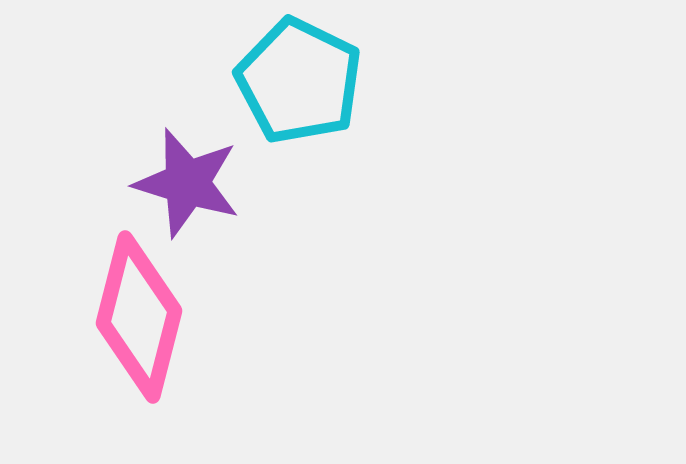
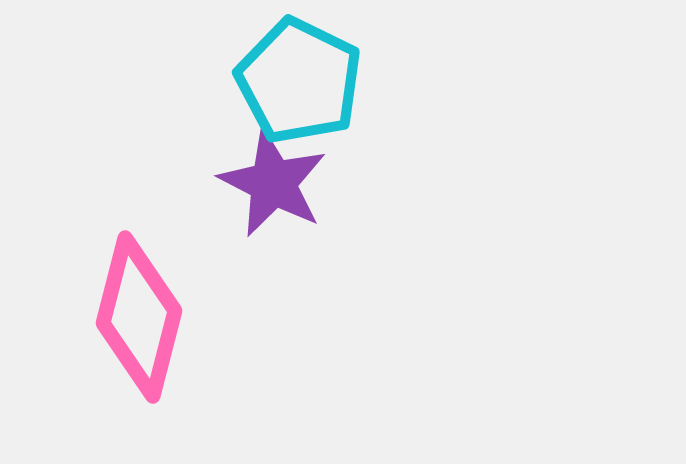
purple star: moved 86 px right; rotated 10 degrees clockwise
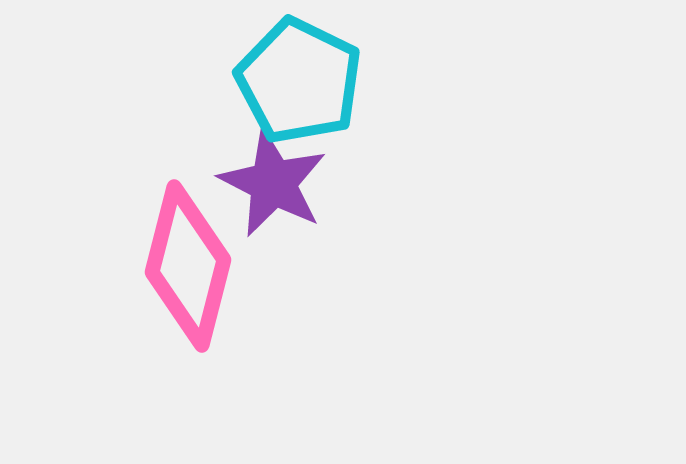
pink diamond: moved 49 px right, 51 px up
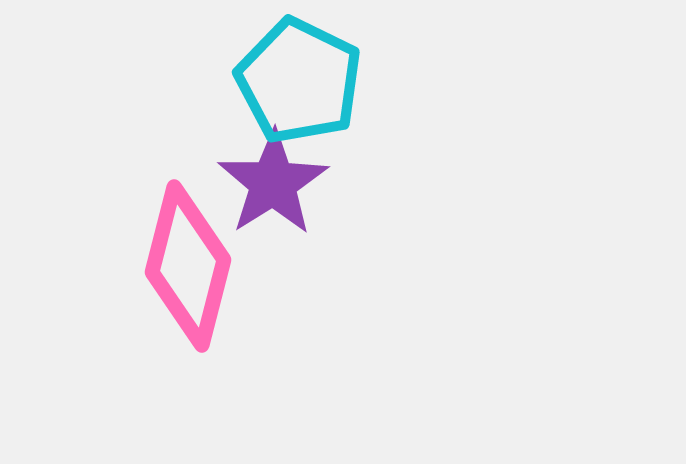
purple star: rotated 13 degrees clockwise
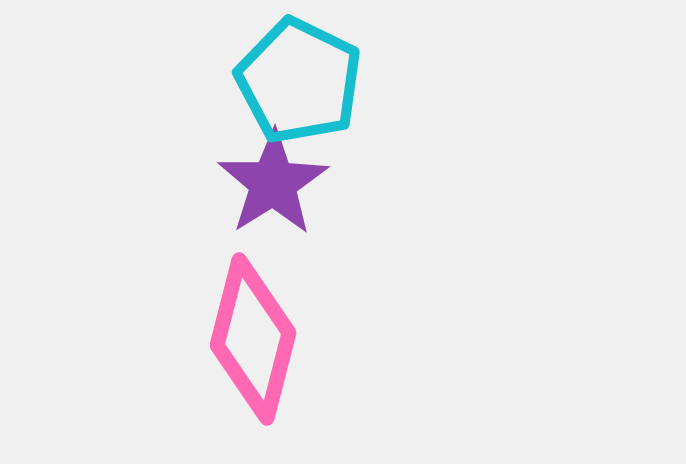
pink diamond: moved 65 px right, 73 px down
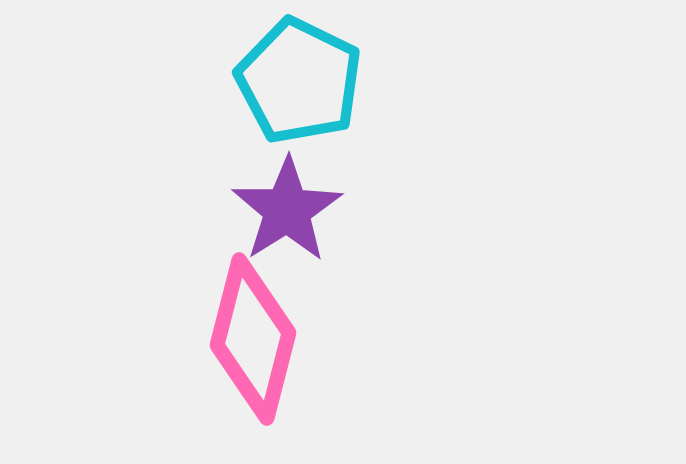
purple star: moved 14 px right, 27 px down
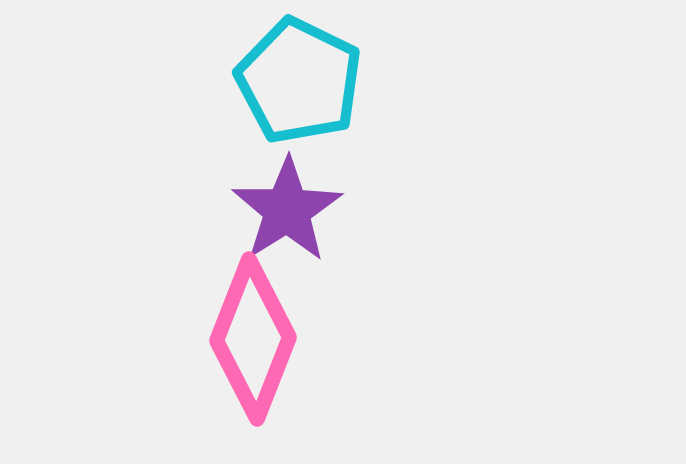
pink diamond: rotated 7 degrees clockwise
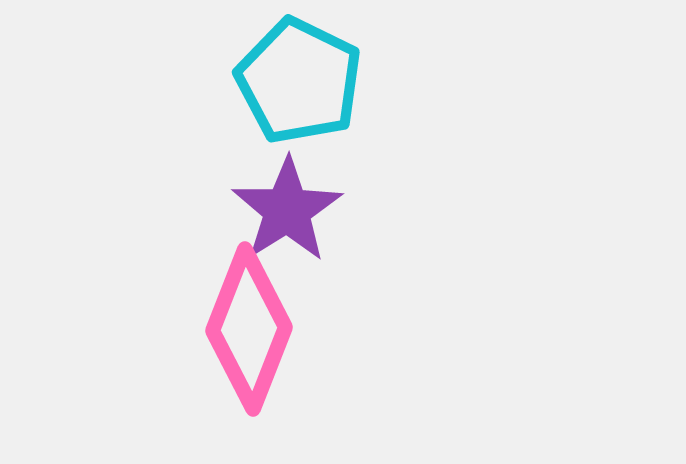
pink diamond: moved 4 px left, 10 px up
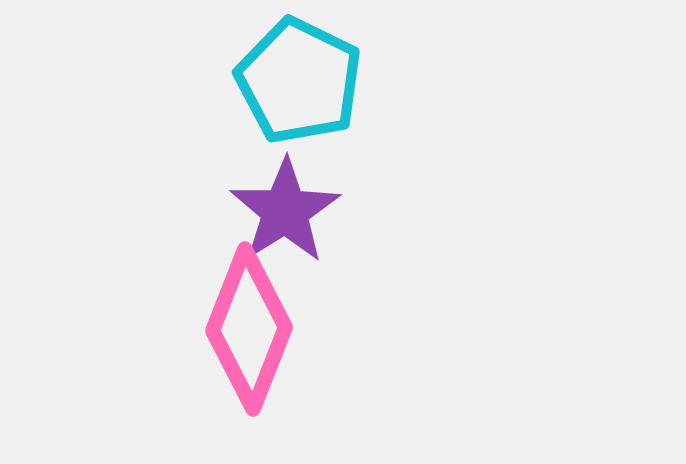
purple star: moved 2 px left, 1 px down
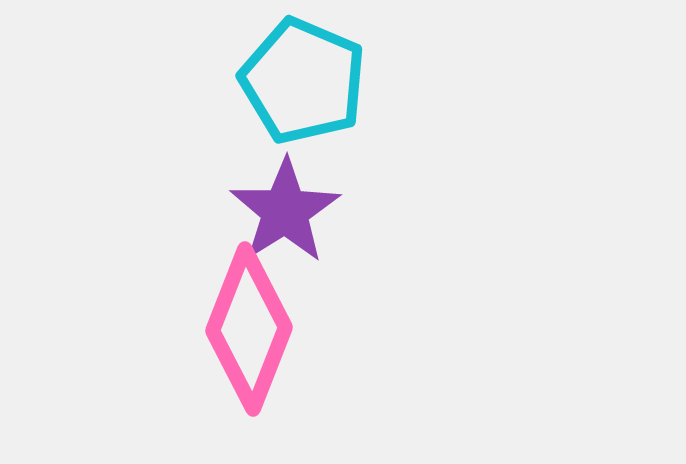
cyan pentagon: moved 4 px right; rotated 3 degrees counterclockwise
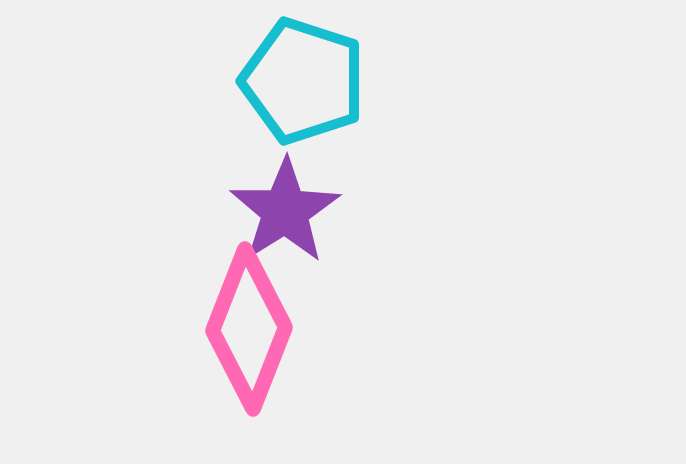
cyan pentagon: rotated 5 degrees counterclockwise
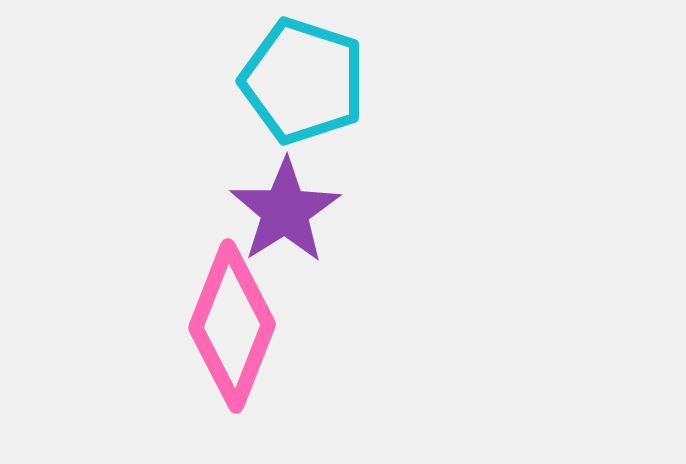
pink diamond: moved 17 px left, 3 px up
